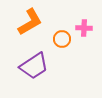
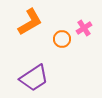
pink cross: rotated 35 degrees counterclockwise
purple trapezoid: moved 12 px down
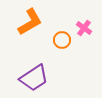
pink cross: rotated 21 degrees counterclockwise
orange circle: moved 1 px down
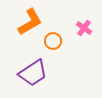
orange circle: moved 9 px left, 1 px down
purple trapezoid: moved 1 px left, 5 px up
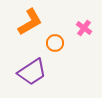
orange circle: moved 2 px right, 2 px down
purple trapezoid: moved 1 px left, 1 px up
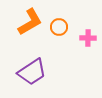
pink cross: moved 4 px right, 10 px down; rotated 35 degrees counterclockwise
orange circle: moved 4 px right, 16 px up
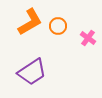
orange circle: moved 1 px left, 1 px up
pink cross: rotated 35 degrees clockwise
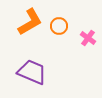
orange circle: moved 1 px right
purple trapezoid: rotated 124 degrees counterclockwise
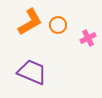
orange circle: moved 1 px left, 1 px up
pink cross: rotated 28 degrees clockwise
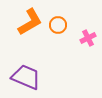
purple trapezoid: moved 6 px left, 5 px down
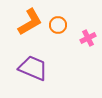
purple trapezoid: moved 7 px right, 9 px up
